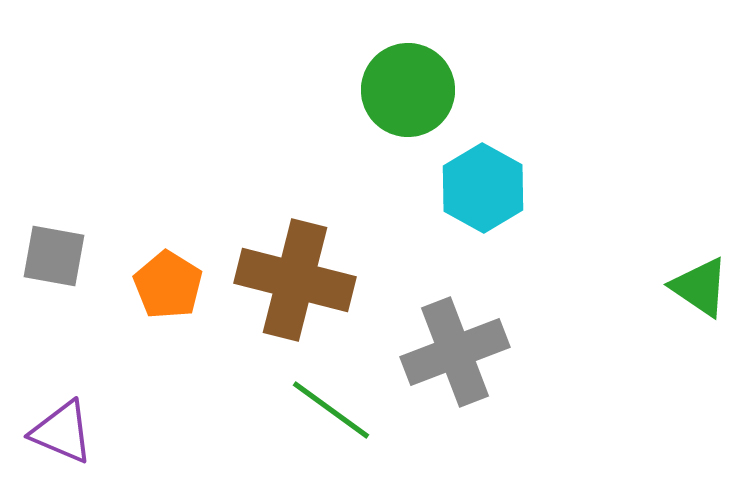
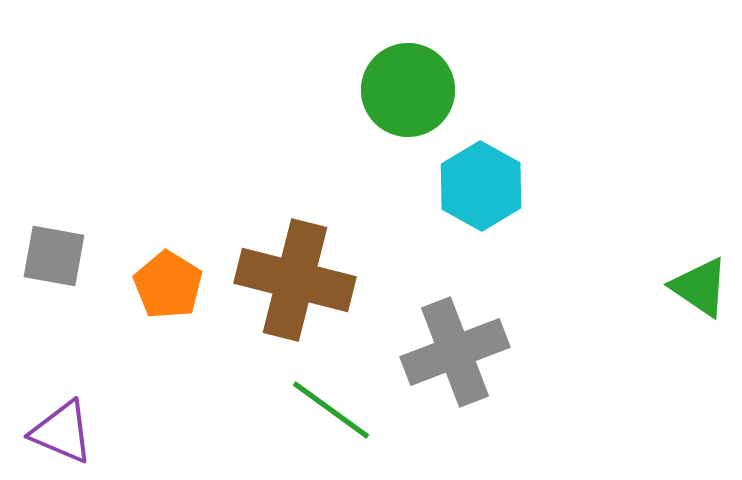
cyan hexagon: moved 2 px left, 2 px up
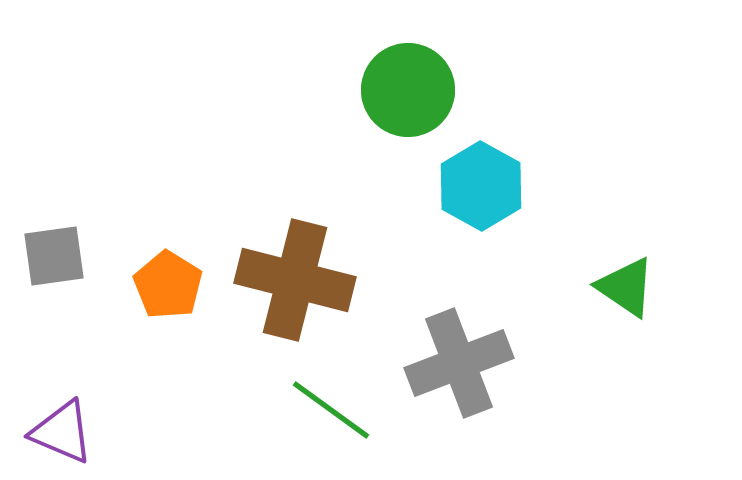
gray square: rotated 18 degrees counterclockwise
green triangle: moved 74 px left
gray cross: moved 4 px right, 11 px down
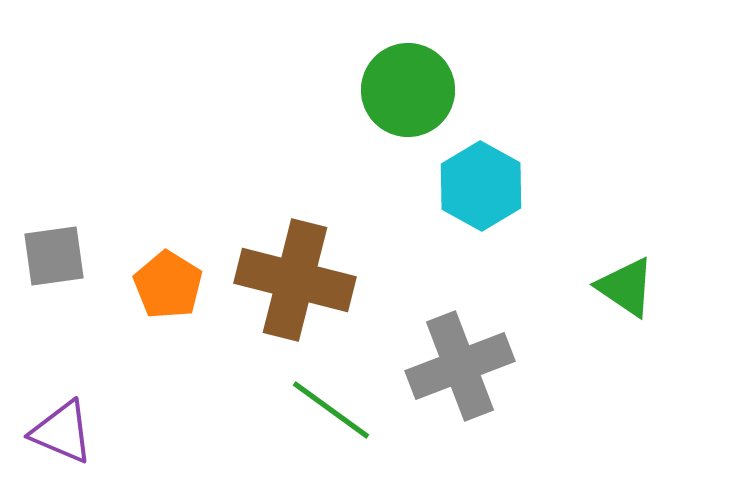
gray cross: moved 1 px right, 3 px down
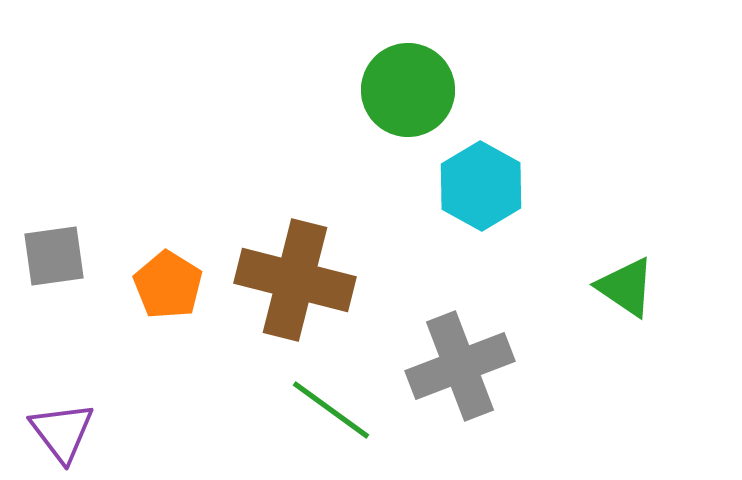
purple triangle: rotated 30 degrees clockwise
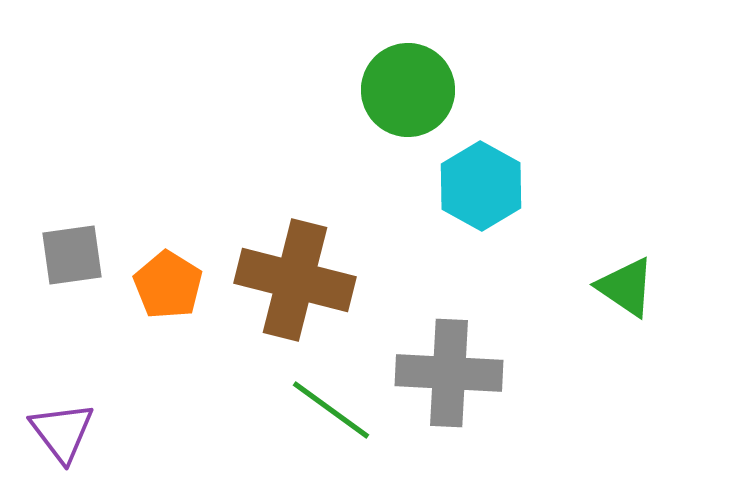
gray square: moved 18 px right, 1 px up
gray cross: moved 11 px left, 7 px down; rotated 24 degrees clockwise
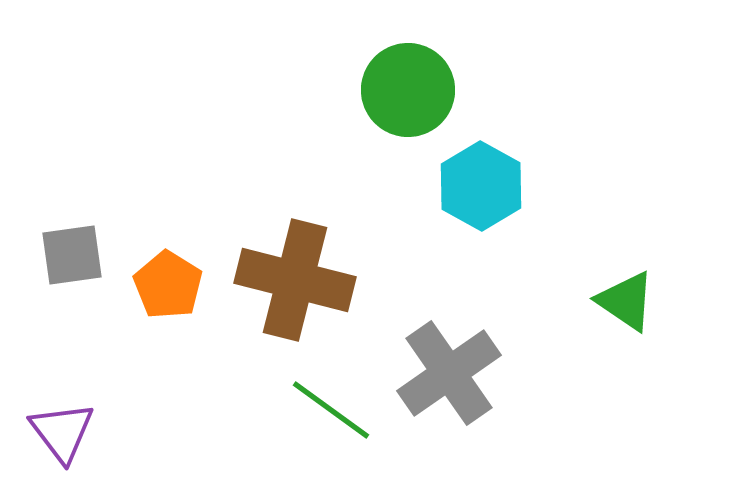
green triangle: moved 14 px down
gray cross: rotated 38 degrees counterclockwise
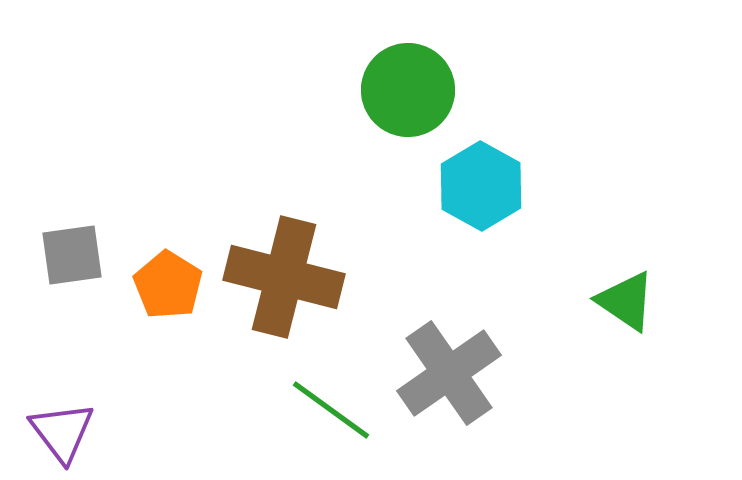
brown cross: moved 11 px left, 3 px up
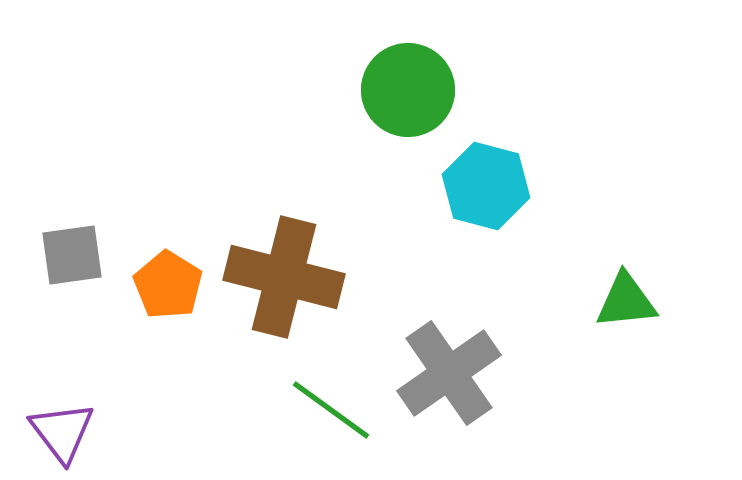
cyan hexagon: moved 5 px right; rotated 14 degrees counterclockwise
green triangle: rotated 40 degrees counterclockwise
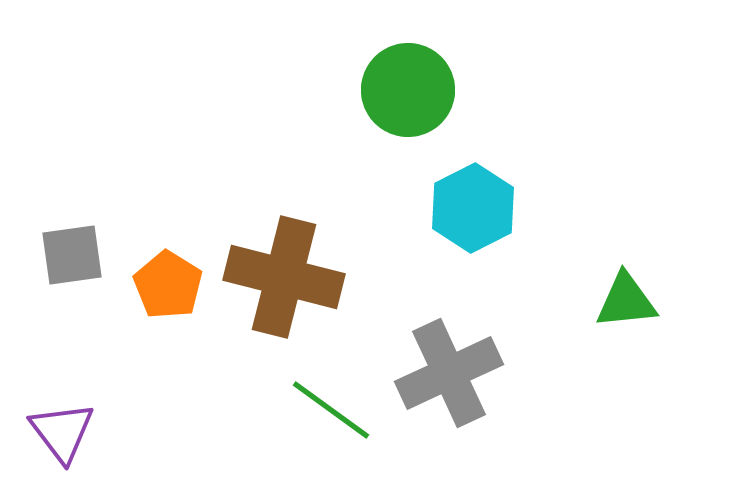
cyan hexagon: moved 13 px left, 22 px down; rotated 18 degrees clockwise
gray cross: rotated 10 degrees clockwise
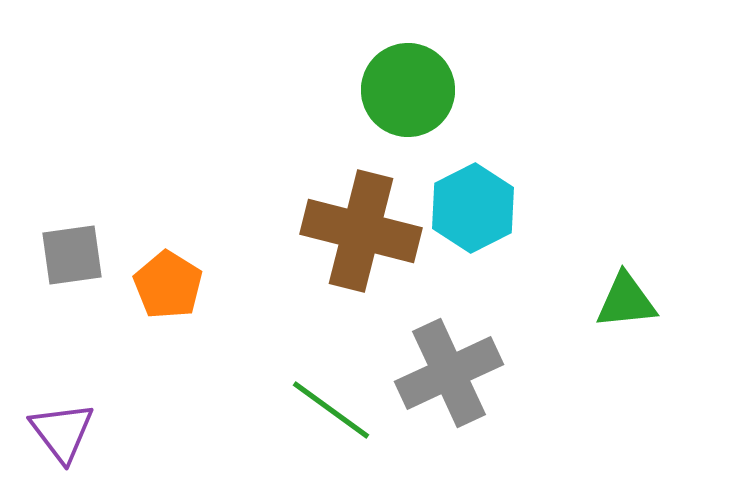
brown cross: moved 77 px right, 46 px up
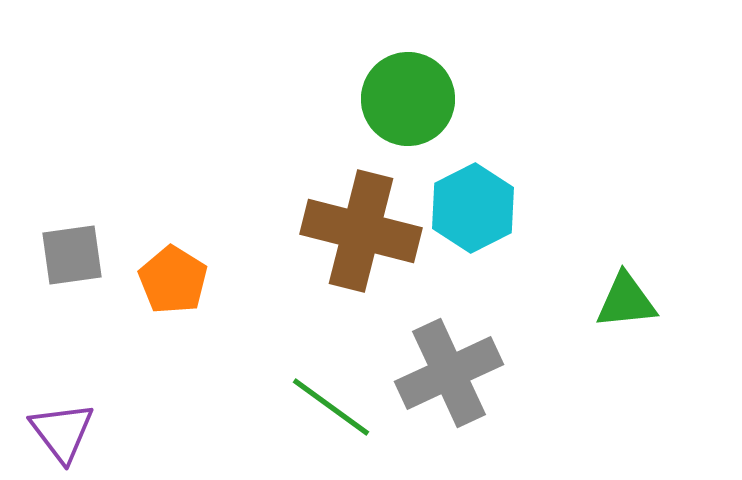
green circle: moved 9 px down
orange pentagon: moved 5 px right, 5 px up
green line: moved 3 px up
